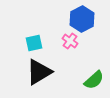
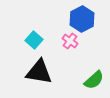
cyan square: moved 3 px up; rotated 36 degrees counterclockwise
black triangle: rotated 40 degrees clockwise
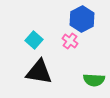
green semicircle: rotated 45 degrees clockwise
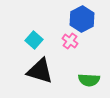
black triangle: moved 1 px right, 1 px up; rotated 8 degrees clockwise
green semicircle: moved 5 px left
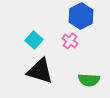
blue hexagon: moved 1 px left, 3 px up
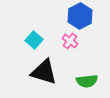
blue hexagon: moved 1 px left
black triangle: moved 4 px right, 1 px down
green semicircle: moved 2 px left, 1 px down; rotated 10 degrees counterclockwise
